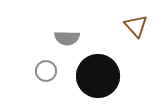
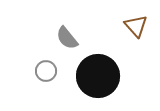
gray semicircle: rotated 50 degrees clockwise
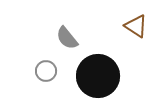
brown triangle: rotated 15 degrees counterclockwise
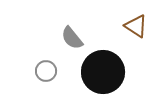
gray semicircle: moved 5 px right
black circle: moved 5 px right, 4 px up
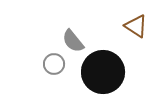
gray semicircle: moved 1 px right, 3 px down
gray circle: moved 8 px right, 7 px up
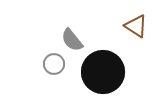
gray semicircle: moved 1 px left, 1 px up
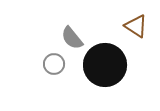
gray semicircle: moved 2 px up
black circle: moved 2 px right, 7 px up
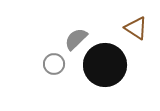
brown triangle: moved 2 px down
gray semicircle: moved 4 px right, 1 px down; rotated 85 degrees clockwise
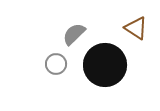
gray semicircle: moved 2 px left, 5 px up
gray circle: moved 2 px right
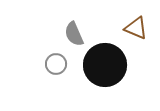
brown triangle: rotated 10 degrees counterclockwise
gray semicircle: rotated 70 degrees counterclockwise
